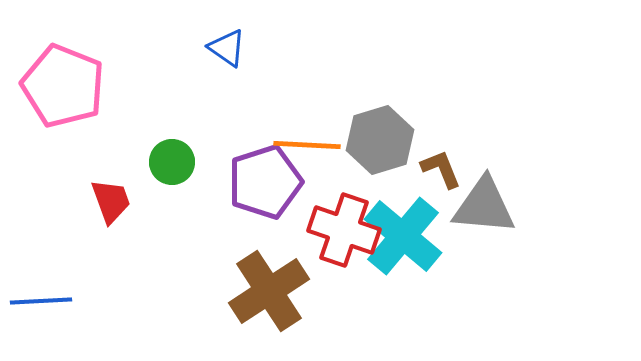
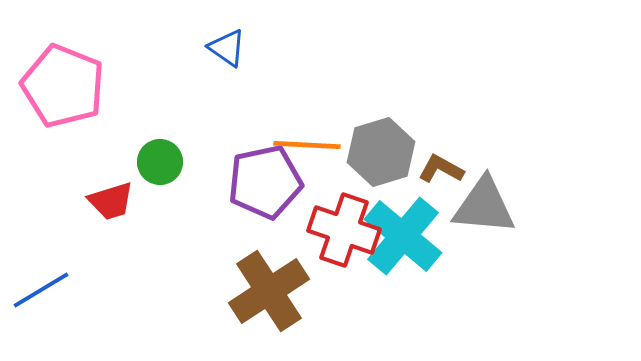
gray hexagon: moved 1 px right, 12 px down
green circle: moved 12 px left
brown L-shape: rotated 39 degrees counterclockwise
purple pentagon: rotated 6 degrees clockwise
red trapezoid: rotated 93 degrees clockwise
blue line: moved 11 px up; rotated 28 degrees counterclockwise
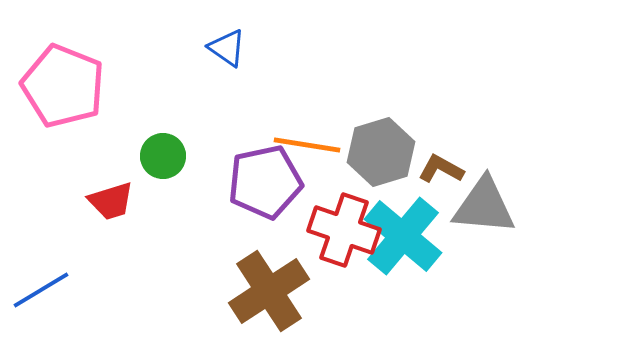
orange line: rotated 6 degrees clockwise
green circle: moved 3 px right, 6 px up
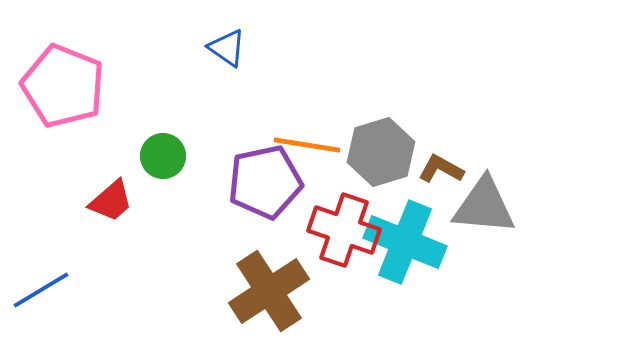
red trapezoid: rotated 24 degrees counterclockwise
cyan cross: moved 2 px right, 6 px down; rotated 18 degrees counterclockwise
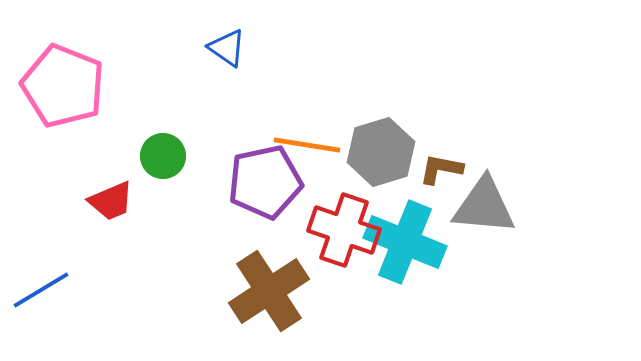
brown L-shape: rotated 18 degrees counterclockwise
red trapezoid: rotated 18 degrees clockwise
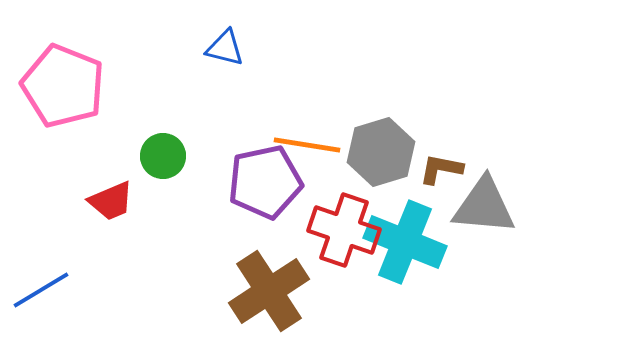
blue triangle: moved 2 px left; rotated 21 degrees counterclockwise
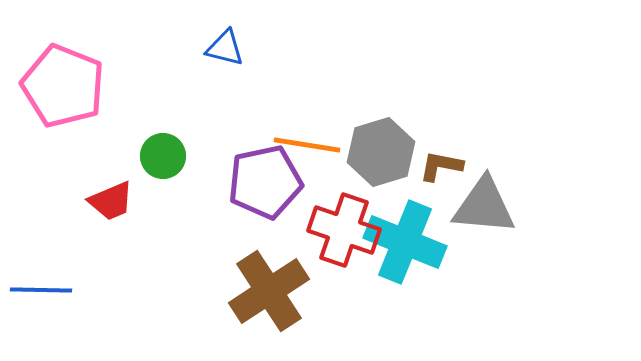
brown L-shape: moved 3 px up
blue line: rotated 32 degrees clockwise
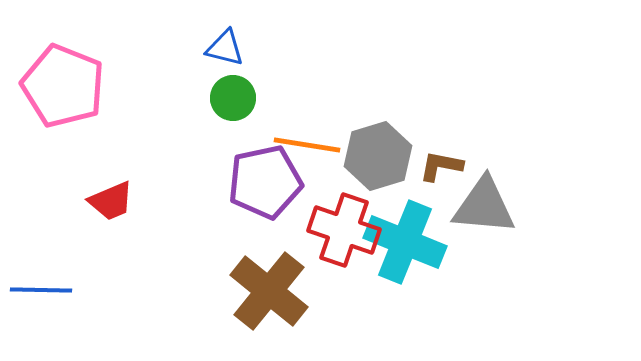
gray hexagon: moved 3 px left, 4 px down
green circle: moved 70 px right, 58 px up
brown cross: rotated 18 degrees counterclockwise
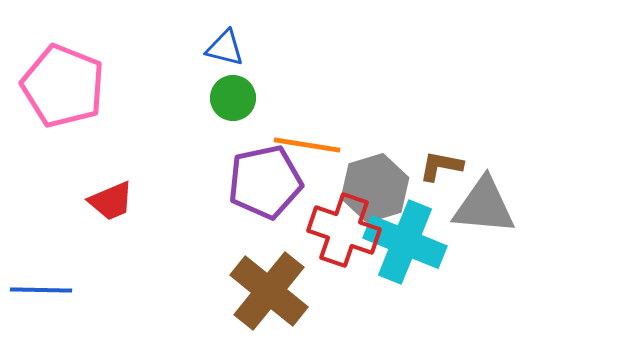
gray hexagon: moved 3 px left, 32 px down
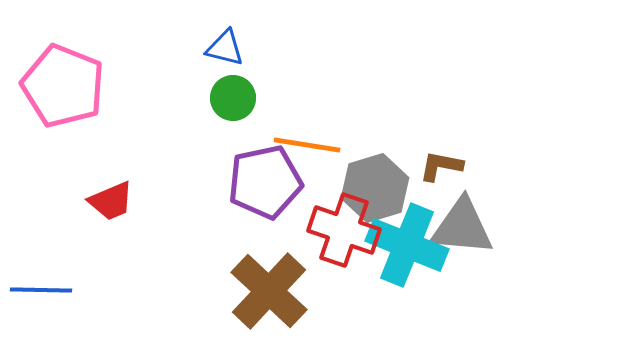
gray triangle: moved 22 px left, 21 px down
cyan cross: moved 2 px right, 3 px down
brown cross: rotated 4 degrees clockwise
